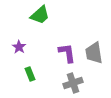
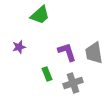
purple star: rotated 24 degrees clockwise
purple L-shape: moved 1 px up; rotated 10 degrees counterclockwise
green rectangle: moved 17 px right
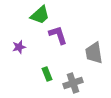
purple L-shape: moved 9 px left, 17 px up
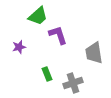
green trapezoid: moved 2 px left, 1 px down
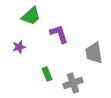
green trapezoid: moved 7 px left
purple L-shape: moved 1 px right, 1 px up
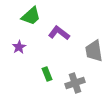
purple L-shape: moved 1 px up; rotated 35 degrees counterclockwise
purple star: rotated 16 degrees counterclockwise
gray trapezoid: moved 2 px up
gray cross: moved 2 px right
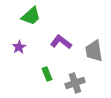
purple L-shape: moved 2 px right, 9 px down
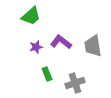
purple star: moved 17 px right; rotated 16 degrees clockwise
gray trapezoid: moved 1 px left, 5 px up
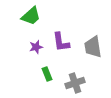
purple L-shape: rotated 135 degrees counterclockwise
gray trapezoid: moved 1 px down
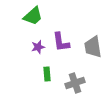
green trapezoid: moved 2 px right
purple star: moved 2 px right
green rectangle: rotated 16 degrees clockwise
